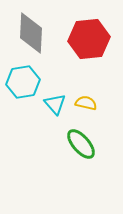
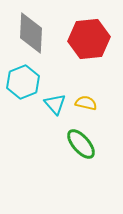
cyan hexagon: rotated 12 degrees counterclockwise
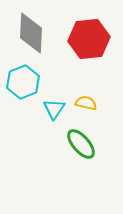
cyan triangle: moved 1 px left, 5 px down; rotated 15 degrees clockwise
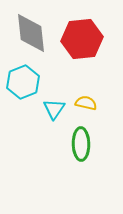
gray diamond: rotated 9 degrees counterclockwise
red hexagon: moved 7 px left
green ellipse: rotated 40 degrees clockwise
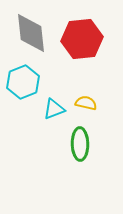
cyan triangle: rotated 35 degrees clockwise
green ellipse: moved 1 px left
